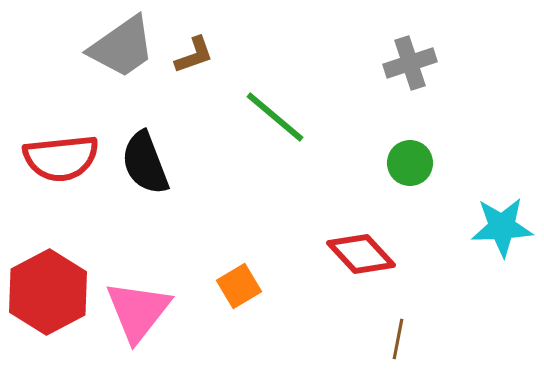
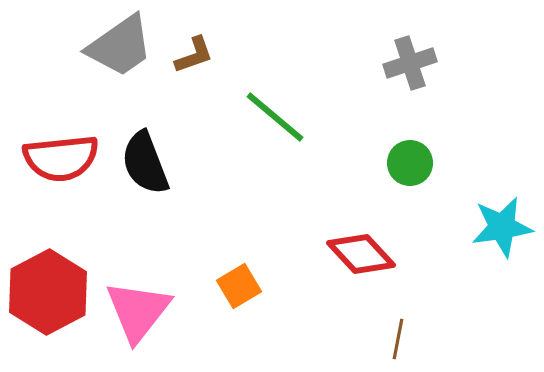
gray trapezoid: moved 2 px left, 1 px up
cyan star: rotated 6 degrees counterclockwise
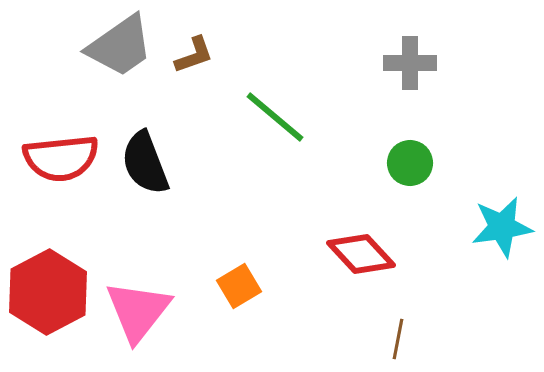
gray cross: rotated 18 degrees clockwise
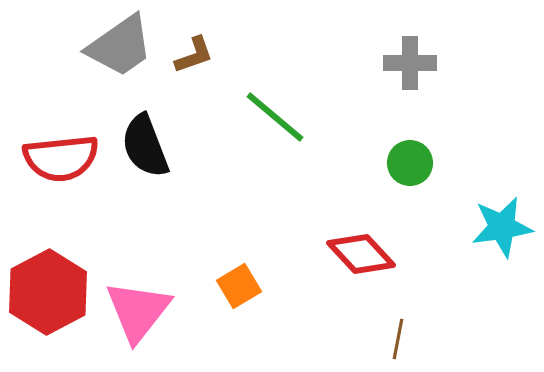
black semicircle: moved 17 px up
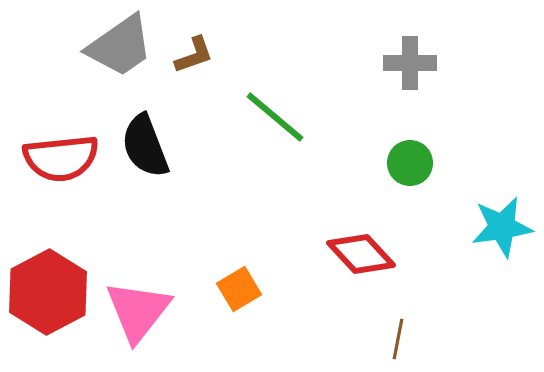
orange square: moved 3 px down
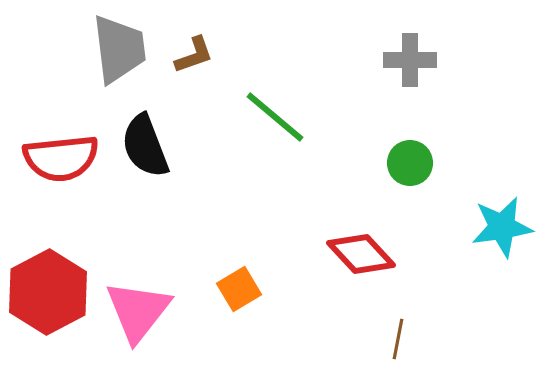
gray trapezoid: moved 1 px left, 3 px down; rotated 62 degrees counterclockwise
gray cross: moved 3 px up
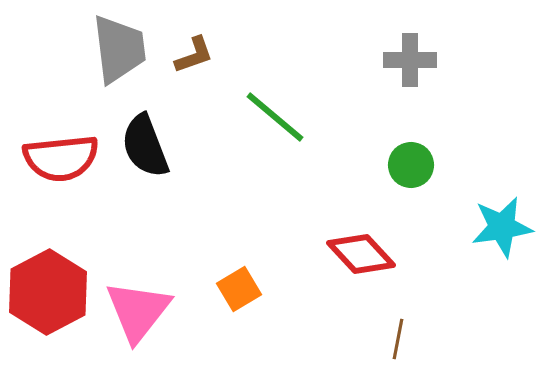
green circle: moved 1 px right, 2 px down
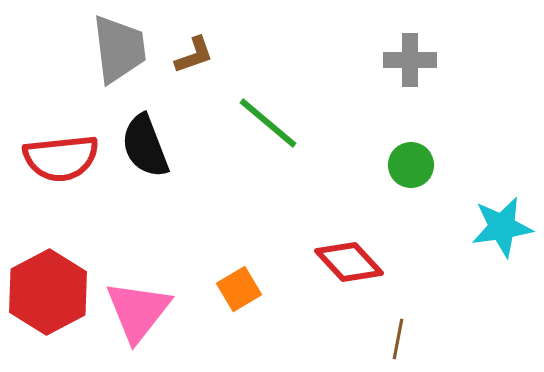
green line: moved 7 px left, 6 px down
red diamond: moved 12 px left, 8 px down
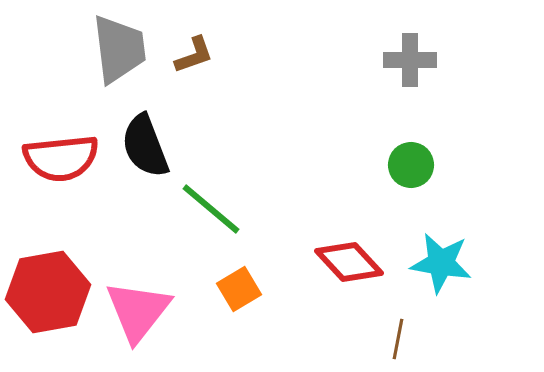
green line: moved 57 px left, 86 px down
cyan star: moved 61 px left, 36 px down; rotated 18 degrees clockwise
red hexagon: rotated 18 degrees clockwise
